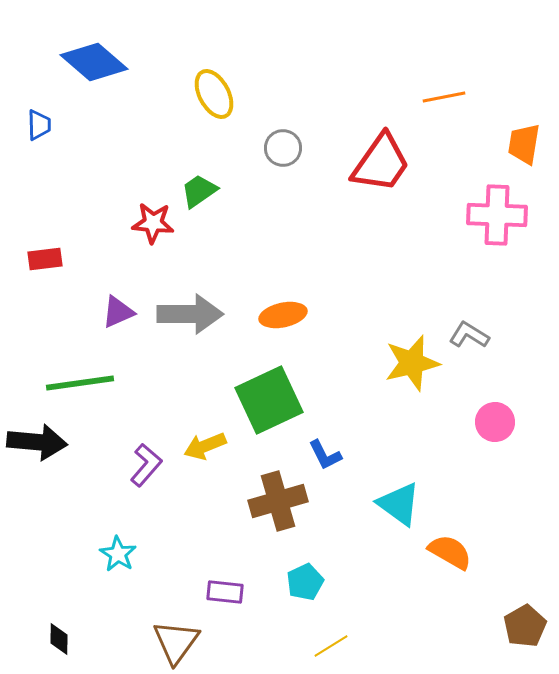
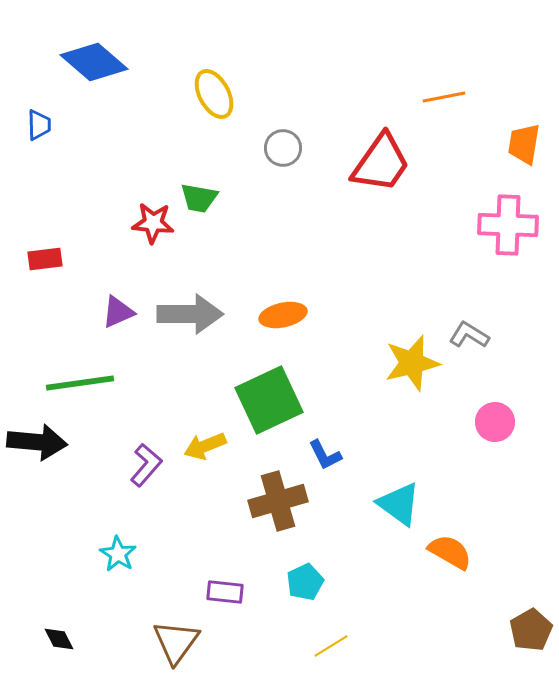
green trapezoid: moved 7 px down; rotated 135 degrees counterclockwise
pink cross: moved 11 px right, 10 px down
brown pentagon: moved 6 px right, 4 px down
black diamond: rotated 28 degrees counterclockwise
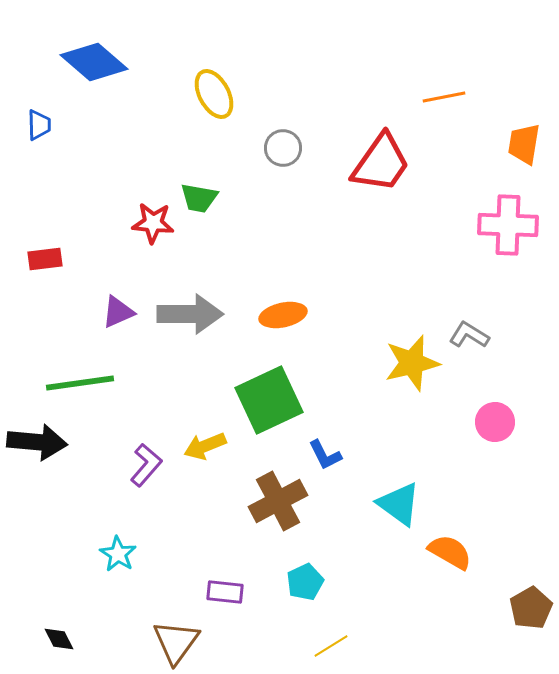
brown cross: rotated 12 degrees counterclockwise
brown pentagon: moved 22 px up
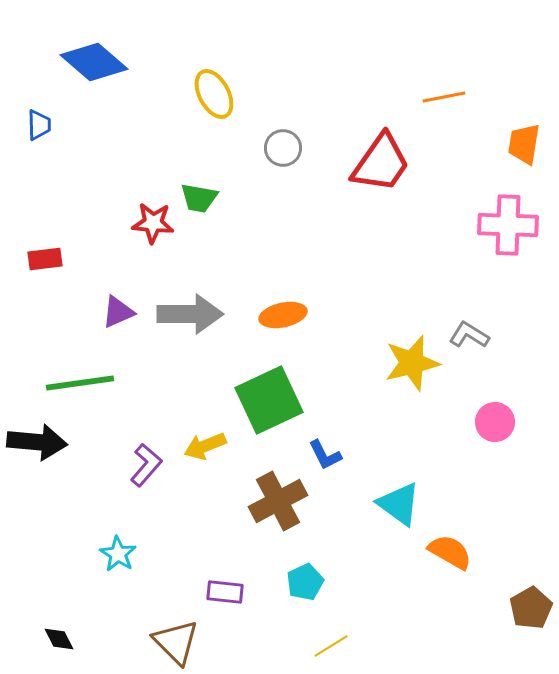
brown triangle: rotated 21 degrees counterclockwise
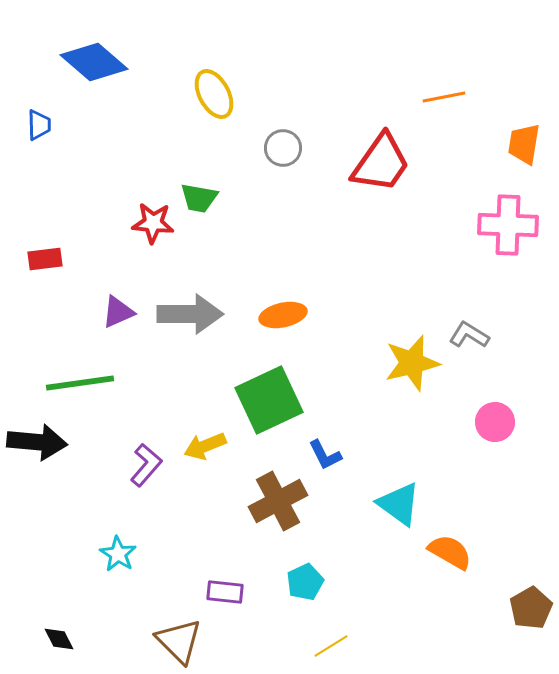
brown triangle: moved 3 px right, 1 px up
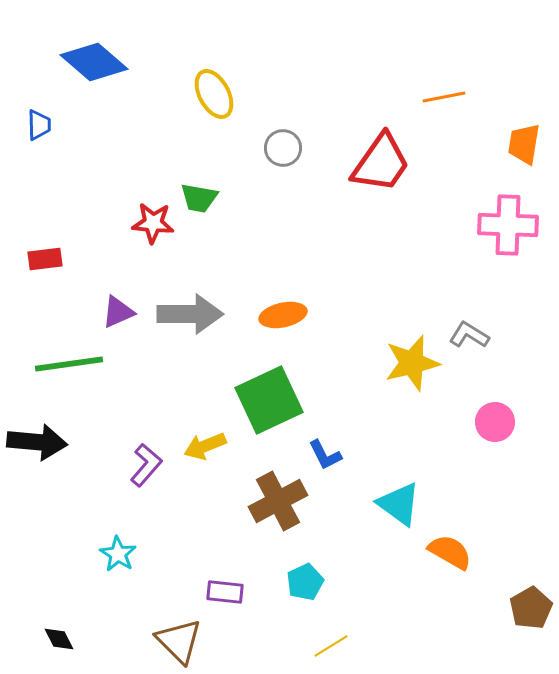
green line: moved 11 px left, 19 px up
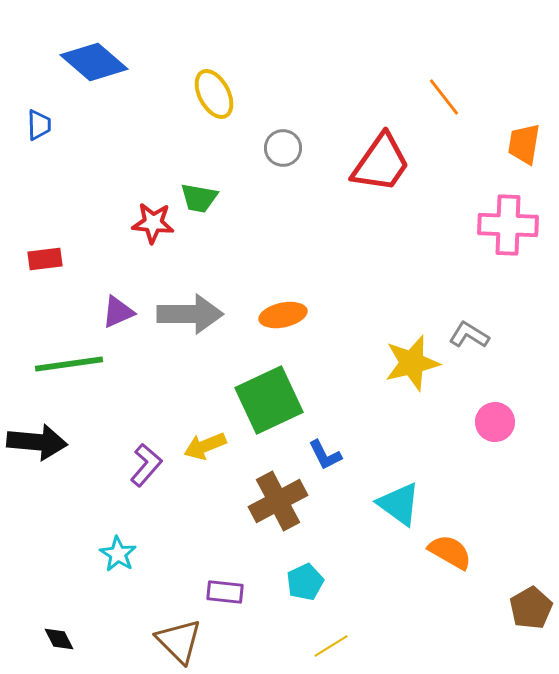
orange line: rotated 63 degrees clockwise
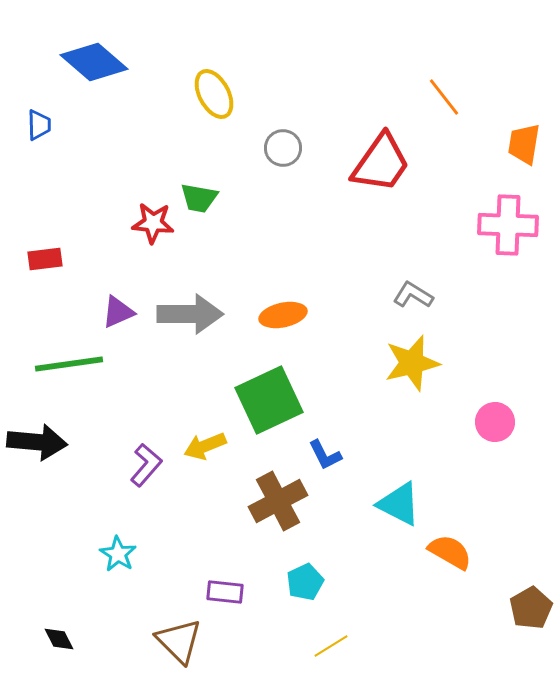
gray L-shape: moved 56 px left, 40 px up
cyan triangle: rotated 9 degrees counterclockwise
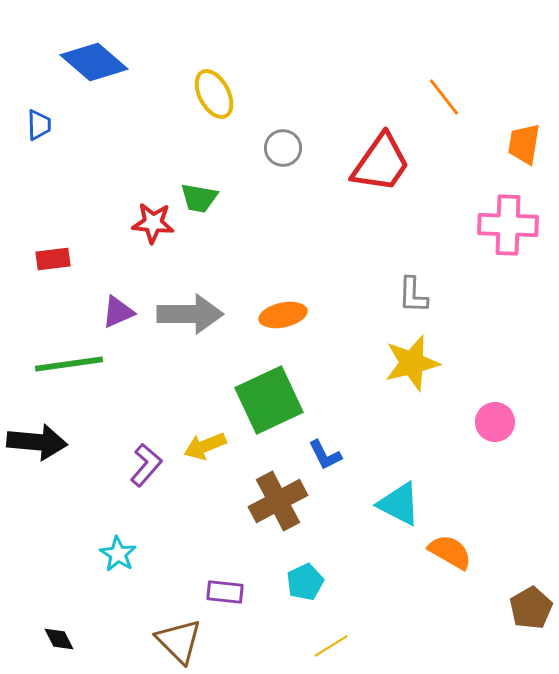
red rectangle: moved 8 px right
gray L-shape: rotated 120 degrees counterclockwise
